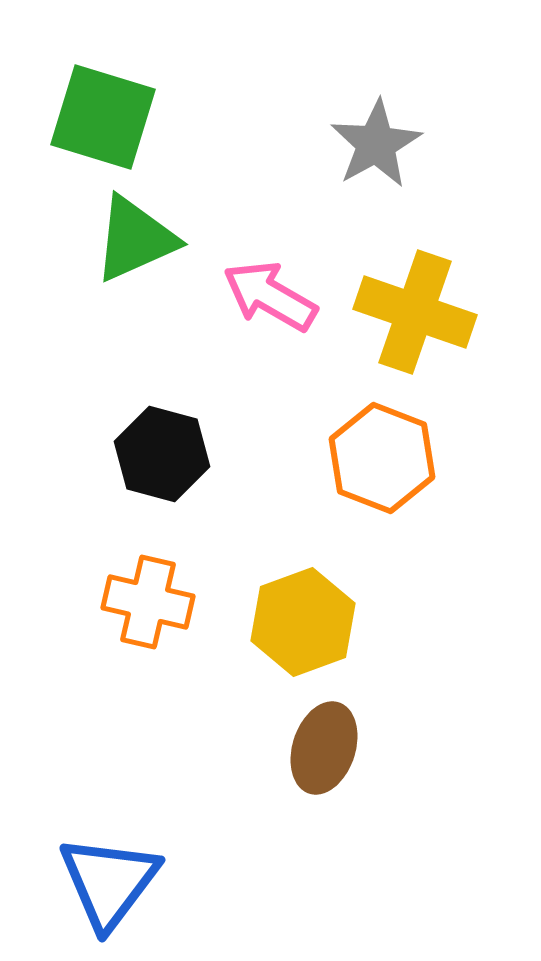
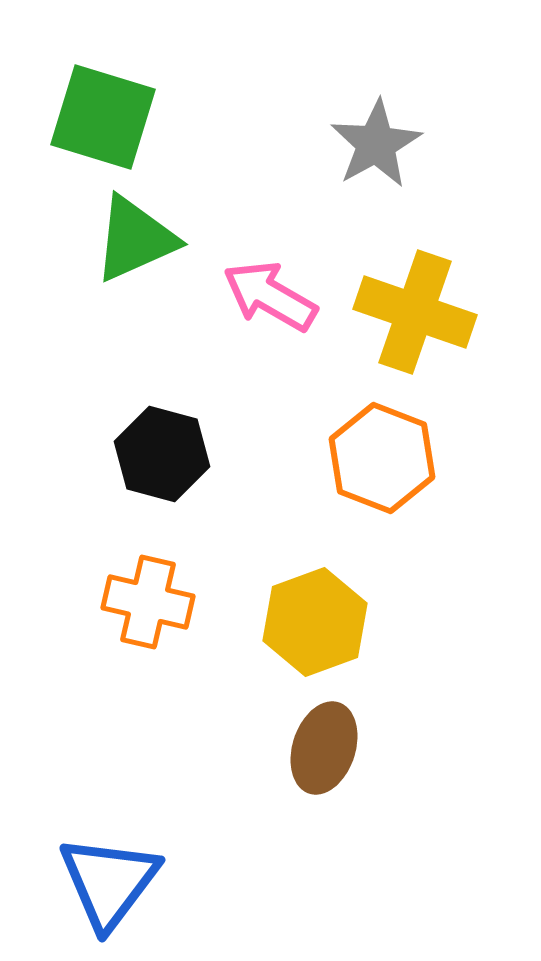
yellow hexagon: moved 12 px right
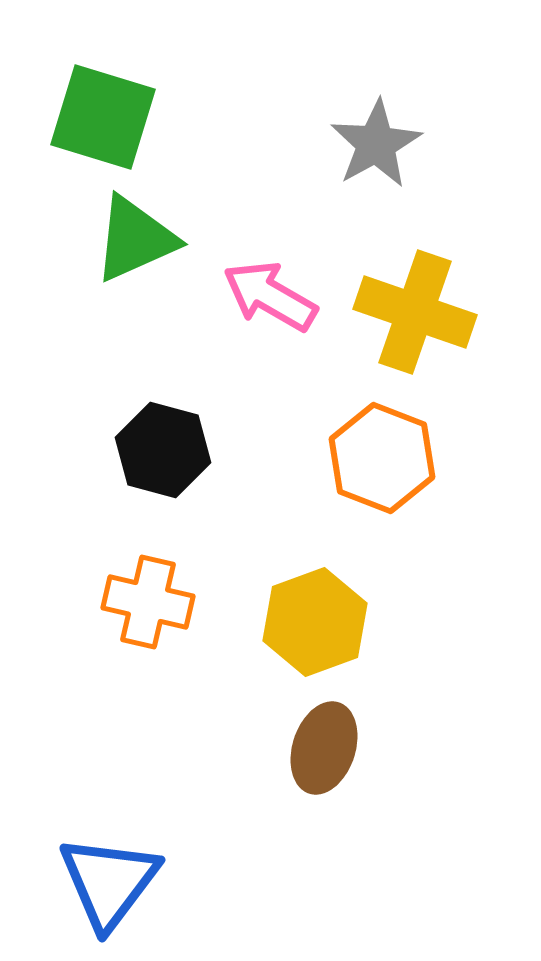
black hexagon: moved 1 px right, 4 px up
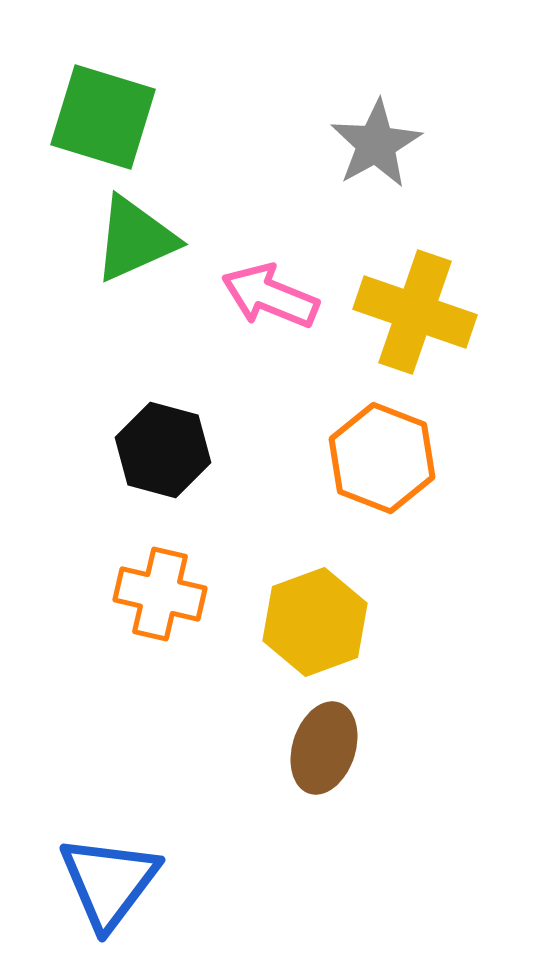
pink arrow: rotated 8 degrees counterclockwise
orange cross: moved 12 px right, 8 px up
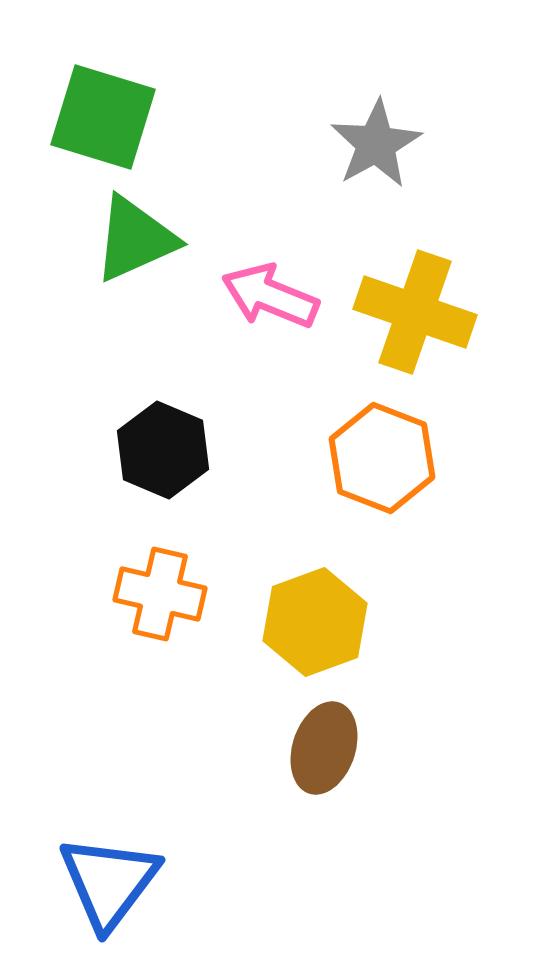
black hexagon: rotated 8 degrees clockwise
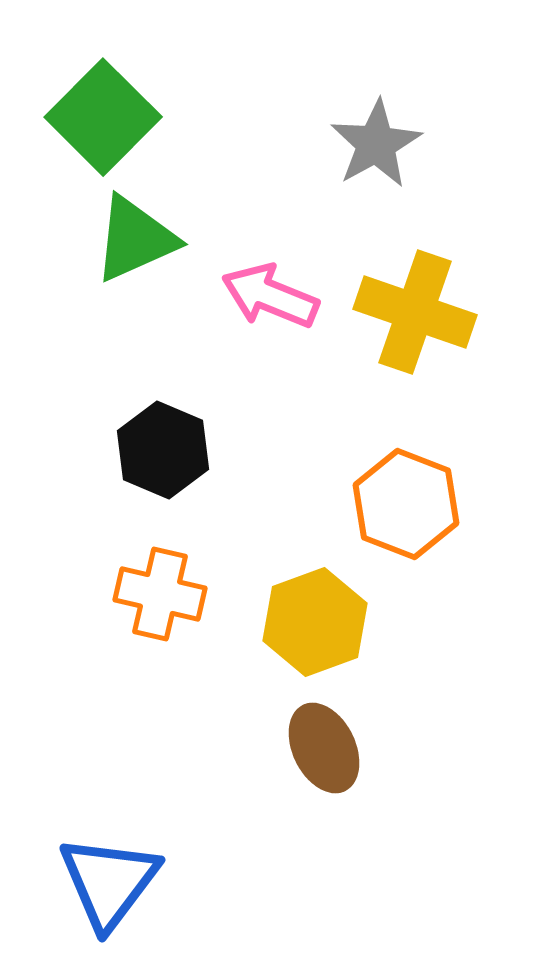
green square: rotated 28 degrees clockwise
orange hexagon: moved 24 px right, 46 px down
brown ellipse: rotated 44 degrees counterclockwise
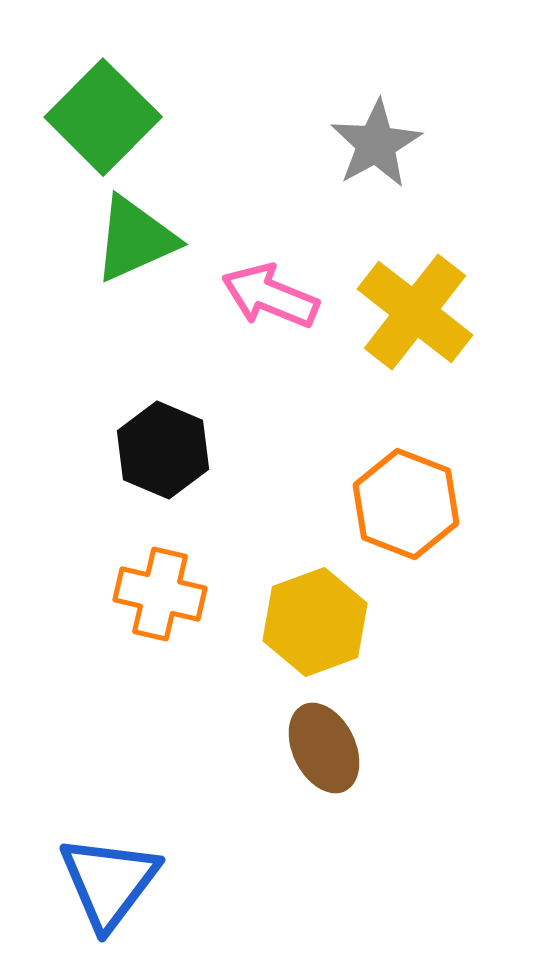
yellow cross: rotated 19 degrees clockwise
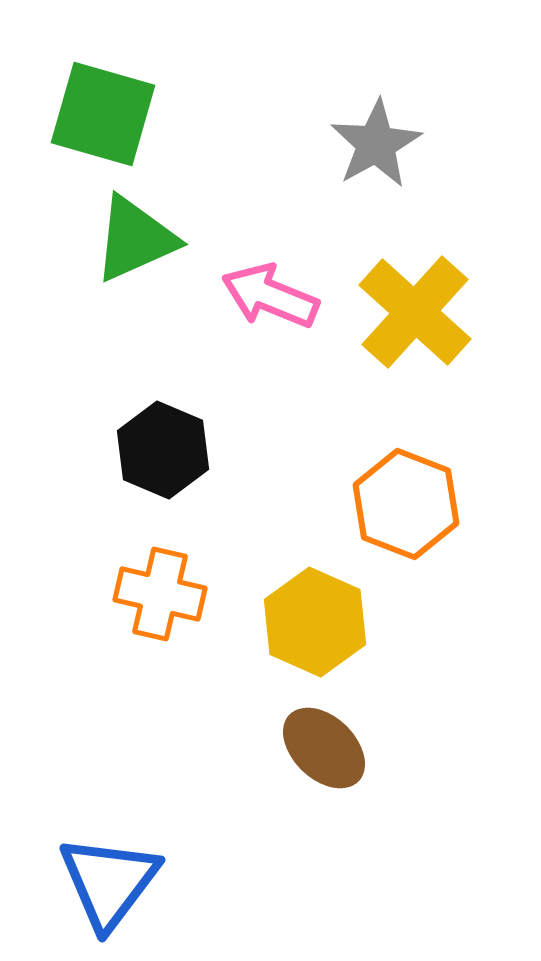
green square: moved 3 px up; rotated 29 degrees counterclockwise
yellow cross: rotated 4 degrees clockwise
yellow hexagon: rotated 16 degrees counterclockwise
brown ellipse: rotated 20 degrees counterclockwise
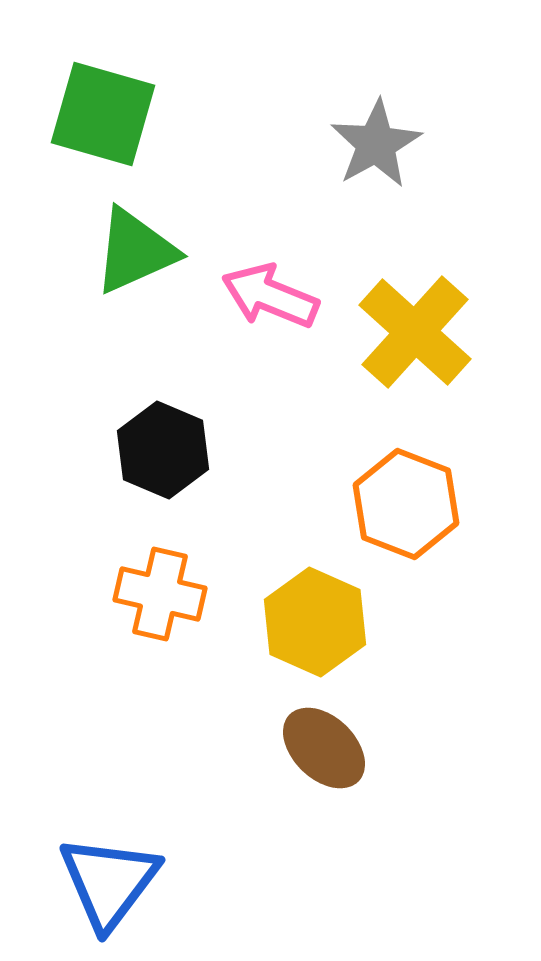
green triangle: moved 12 px down
yellow cross: moved 20 px down
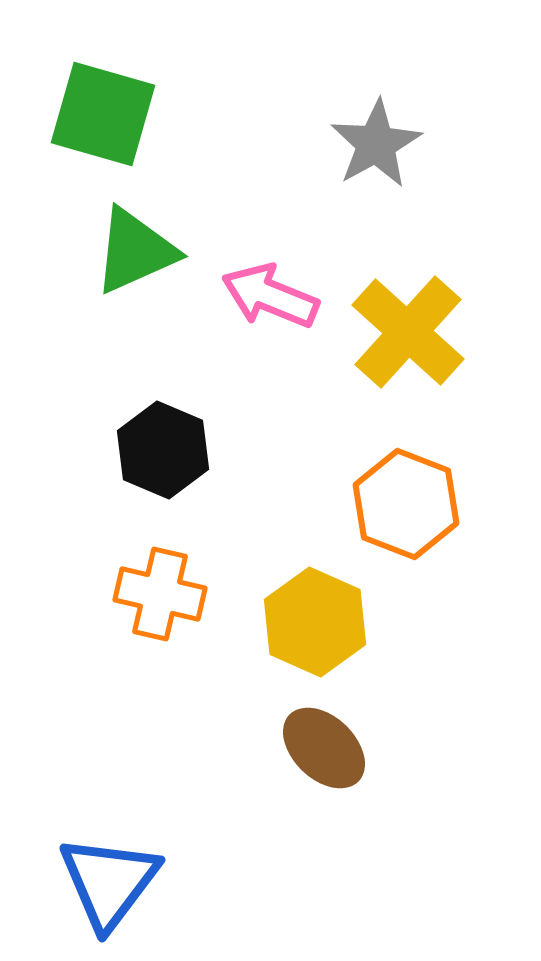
yellow cross: moved 7 px left
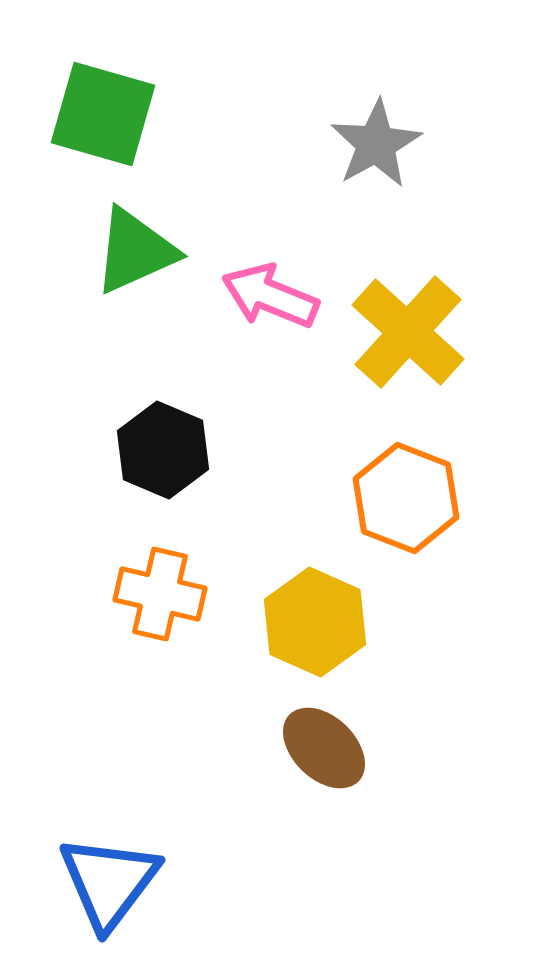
orange hexagon: moved 6 px up
